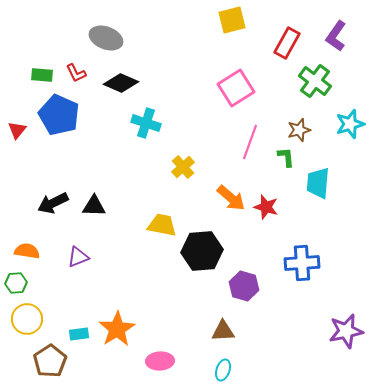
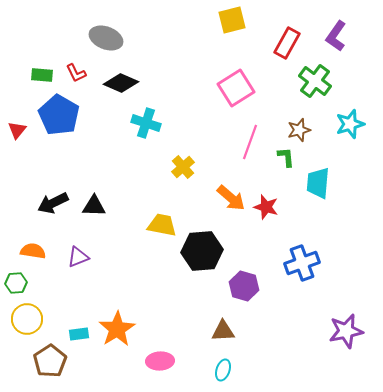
blue pentagon: rotated 6 degrees clockwise
orange semicircle: moved 6 px right
blue cross: rotated 16 degrees counterclockwise
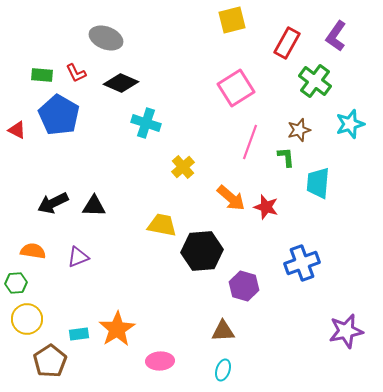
red triangle: rotated 42 degrees counterclockwise
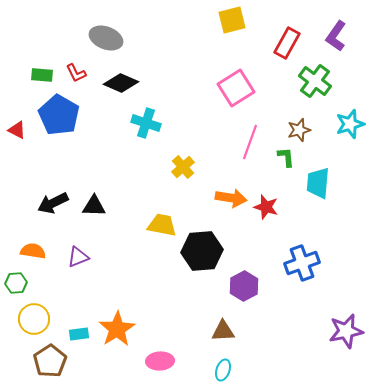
orange arrow: rotated 32 degrees counterclockwise
purple hexagon: rotated 16 degrees clockwise
yellow circle: moved 7 px right
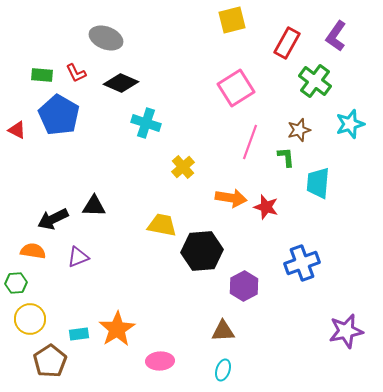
black arrow: moved 16 px down
yellow circle: moved 4 px left
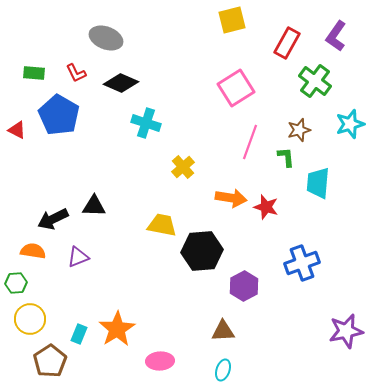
green rectangle: moved 8 px left, 2 px up
cyan rectangle: rotated 60 degrees counterclockwise
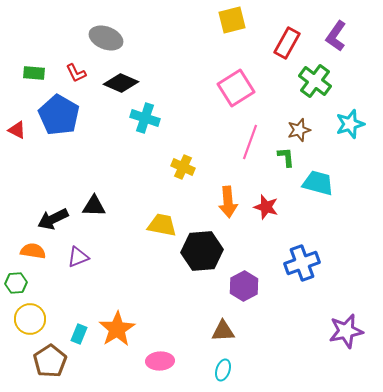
cyan cross: moved 1 px left, 5 px up
yellow cross: rotated 25 degrees counterclockwise
cyan trapezoid: rotated 100 degrees clockwise
orange arrow: moved 3 px left, 4 px down; rotated 76 degrees clockwise
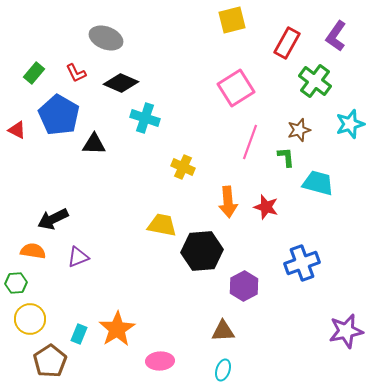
green rectangle: rotated 55 degrees counterclockwise
black triangle: moved 62 px up
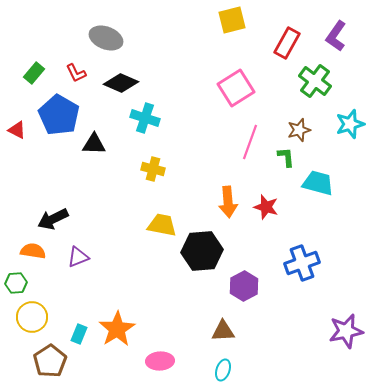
yellow cross: moved 30 px left, 2 px down; rotated 10 degrees counterclockwise
yellow circle: moved 2 px right, 2 px up
